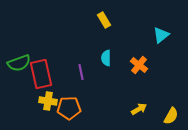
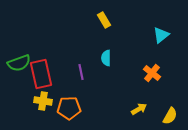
orange cross: moved 13 px right, 8 px down
yellow cross: moved 5 px left
yellow semicircle: moved 1 px left
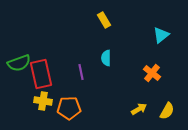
yellow semicircle: moved 3 px left, 5 px up
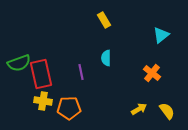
yellow semicircle: rotated 66 degrees counterclockwise
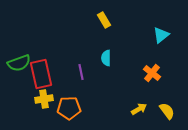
yellow cross: moved 1 px right, 2 px up; rotated 18 degrees counterclockwise
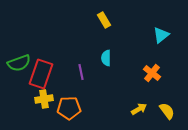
red rectangle: rotated 32 degrees clockwise
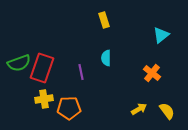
yellow rectangle: rotated 14 degrees clockwise
red rectangle: moved 1 px right, 6 px up
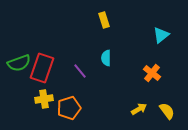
purple line: moved 1 px left, 1 px up; rotated 28 degrees counterclockwise
orange pentagon: rotated 15 degrees counterclockwise
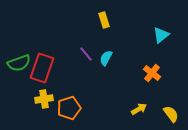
cyan semicircle: rotated 28 degrees clockwise
purple line: moved 6 px right, 17 px up
yellow semicircle: moved 4 px right, 3 px down
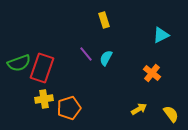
cyan triangle: rotated 12 degrees clockwise
